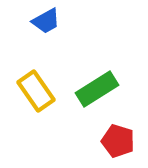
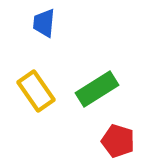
blue trapezoid: moved 2 px left, 2 px down; rotated 124 degrees clockwise
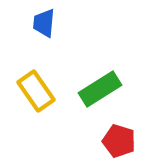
green rectangle: moved 3 px right
red pentagon: moved 1 px right
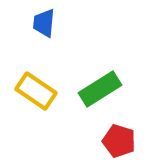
yellow rectangle: rotated 21 degrees counterclockwise
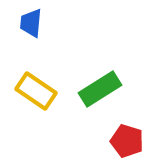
blue trapezoid: moved 13 px left
red pentagon: moved 8 px right
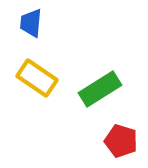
yellow rectangle: moved 1 px right, 13 px up
red pentagon: moved 6 px left
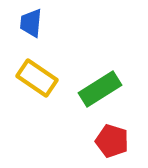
red pentagon: moved 9 px left
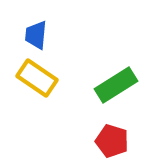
blue trapezoid: moved 5 px right, 12 px down
green rectangle: moved 16 px right, 4 px up
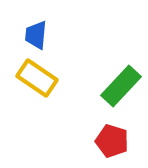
green rectangle: moved 5 px right, 1 px down; rotated 15 degrees counterclockwise
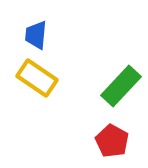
red pentagon: rotated 12 degrees clockwise
